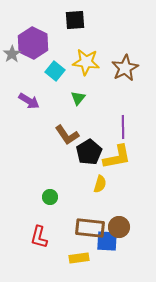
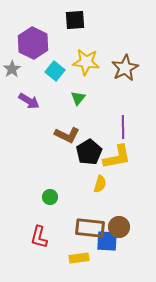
gray star: moved 15 px down
brown L-shape: rotated 30 degrees counterclockwise
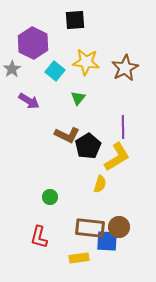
black pentagon: moved 1 px left, 6 px up
yellow L-shape: rotated 20 degrees counterclockwise
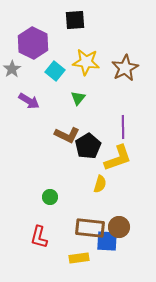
yellow L-shape: moved 1 px right, 1 px down; rotated 12 degrees clockwise
